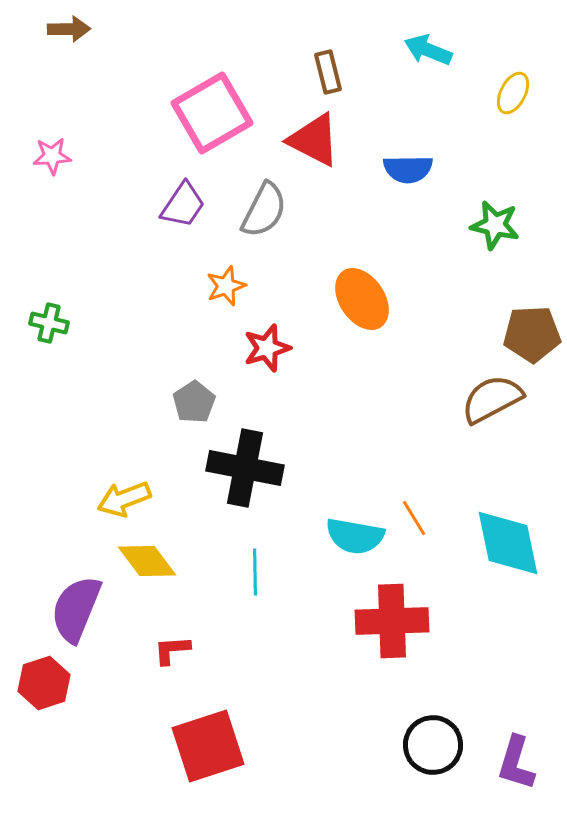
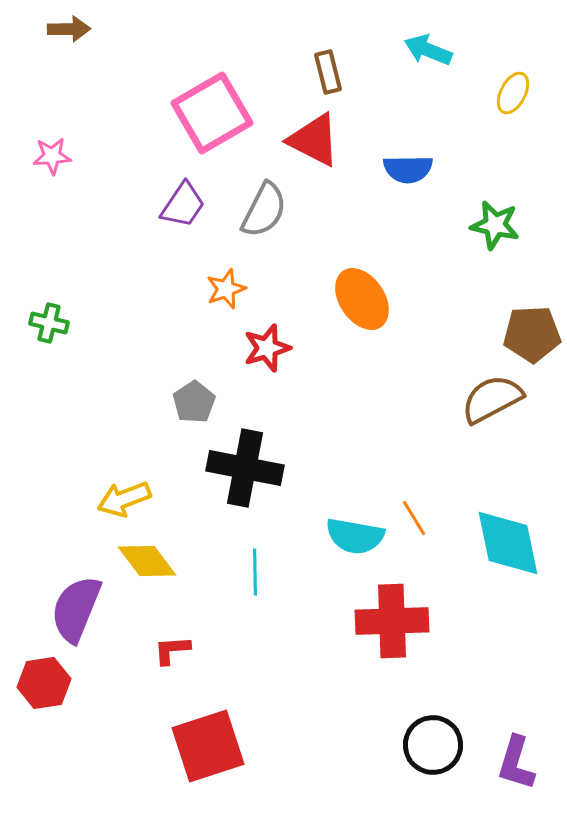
orange star: moved 3 px down
red hexagon: rotated 9 degrees clockwise
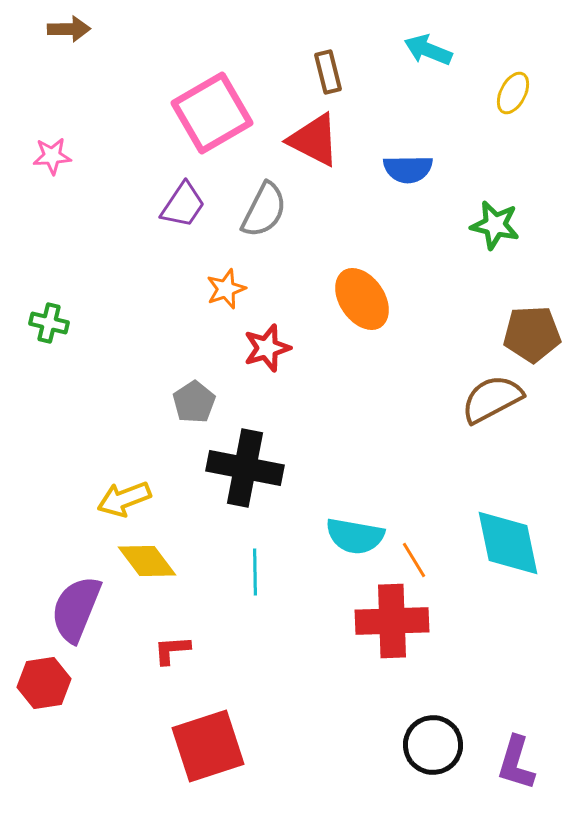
orange line: moved 42 px down
